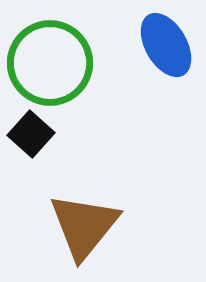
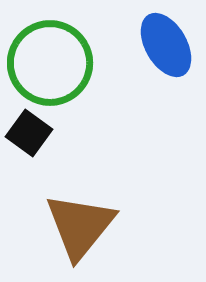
black square: moved 2 px left, 1 px up; rotated 6 degrees counterclockwise
brown triangle: moved 4 px left
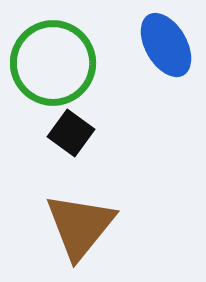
green circle: moved 3 px right
black square: moved 42 px right
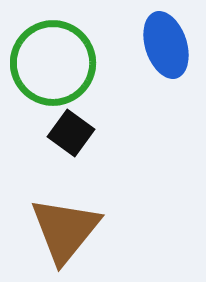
blue ellipse: rotated 12 degrees clockwise
brown triangle: moved 15 px left, 4 px down
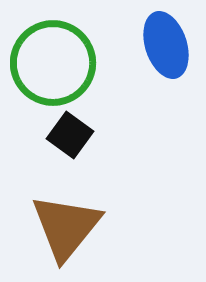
black square: moved 1 px left, 2 px down
brown triangle: moved 1 px right, 3 px up
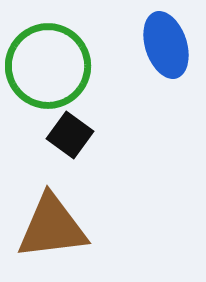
green circle: moved 5 px left, 3 px down
brown triangle: moved 14 px left; rotated 44 degrees clockwise
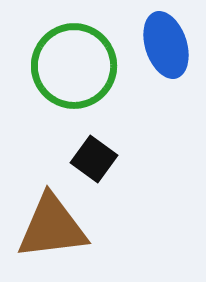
green circle: moved 26 px right
black square: moved 24 px right, 24 px down
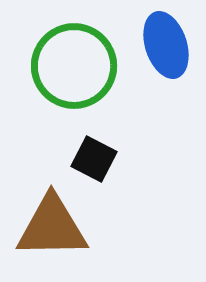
black square: rotated 9 degrees counterclockwise
brown triangle: rotated 6 degrees clockwise
